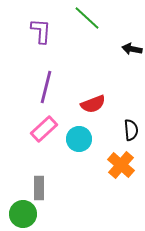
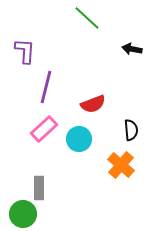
purple L-shape: moved 16 px left, 20 px down
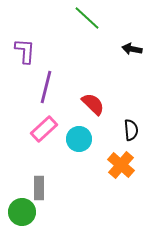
red semicircle: rotated 115 degrees counterclockwise
green circle: moved 1 px left, 2 px up
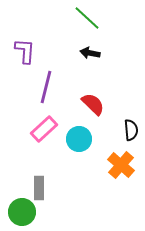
black arrow: moved 42 px left, 4 px down
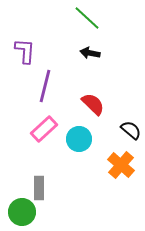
purple line: moved 1 px left, 1 px up
black semicircle: rotated 45 degrees counterclockwise
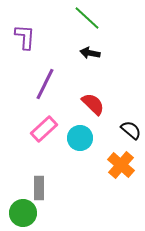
purple L-shape: moved 14 px up
purple line: moved 2 px up; rotated 12 degrees clockwise
cyan circle: moved 1 px right, 1 px up
green circle: moved 1 px right, 1 px down
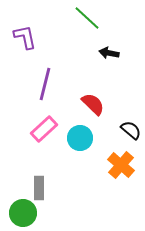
purple L-shape: rotated 16 degrees counterclockwise
black arrow: moved 19 px right
purple line: rotated 12 degrees counterclockwise
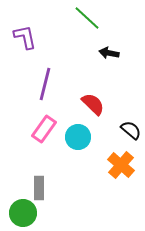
pink rectangle: rotated 12 degrees counterclockwise
cyan circle: moved 2 px left, 1 px up
